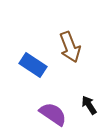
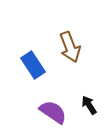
blue rectangle: rotated 24 degrees clockwise
purple semicircle: moved 2 px up
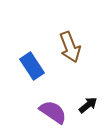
blue rectangle: moved 1 px left, 1 px down
black arrow: moved 1 px left; rotated 84 degrees clockwise
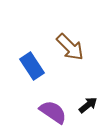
brown arrow: rotated 24 degrees counterclockwise
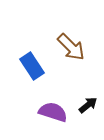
brown arrow: moved 1 px right
purple semicircle: rotated 16 degrees counterclockwise
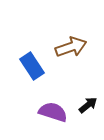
brown arrow: rotated 64 degrees counterclockwise
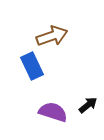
brown arrow: moved 19 px left, 11 px up
blue rectangle: rotated 8 degrees clockwise
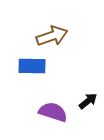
blue rectangle: rotated 64 degrees counterclockwise
black arrow: moved 4 px up
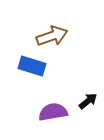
blue rectangle: rotated 16 degrees clockwise
purple semicircle: rotated 28 degrees counterclockwise
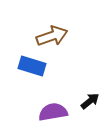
black arrow: moved 2 px right
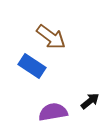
brown arrow: moved 1 px left, 1 px down; rotated 56 degrees clockwise
blue rectangle: rotated 16 degrees clockwise
